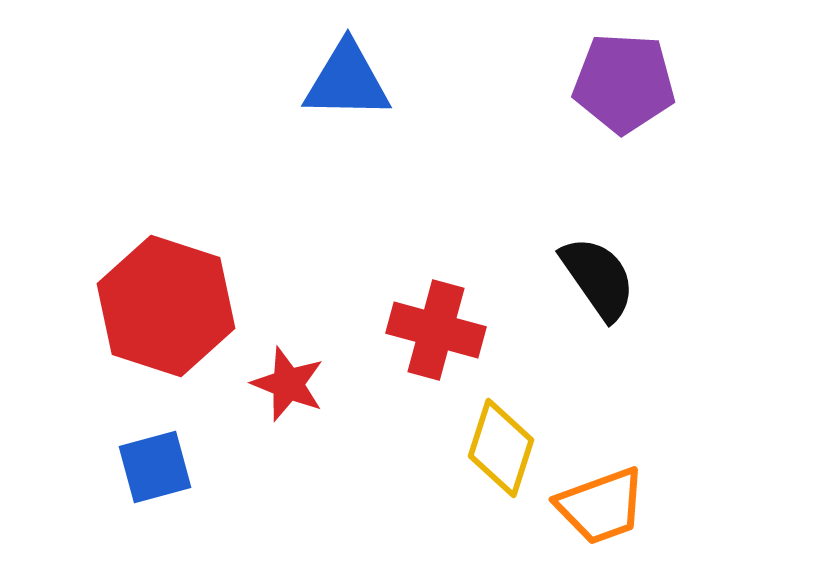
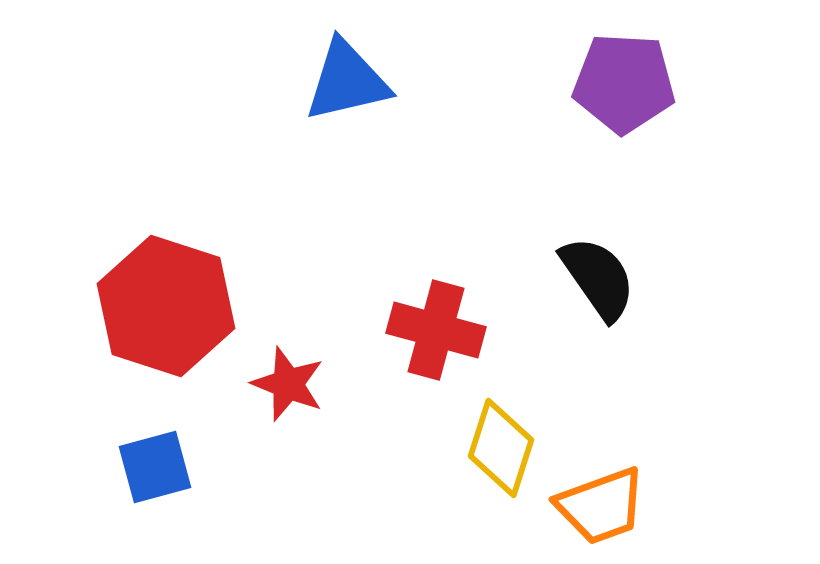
blue triangle: rotated 14 degrees counterclockwise
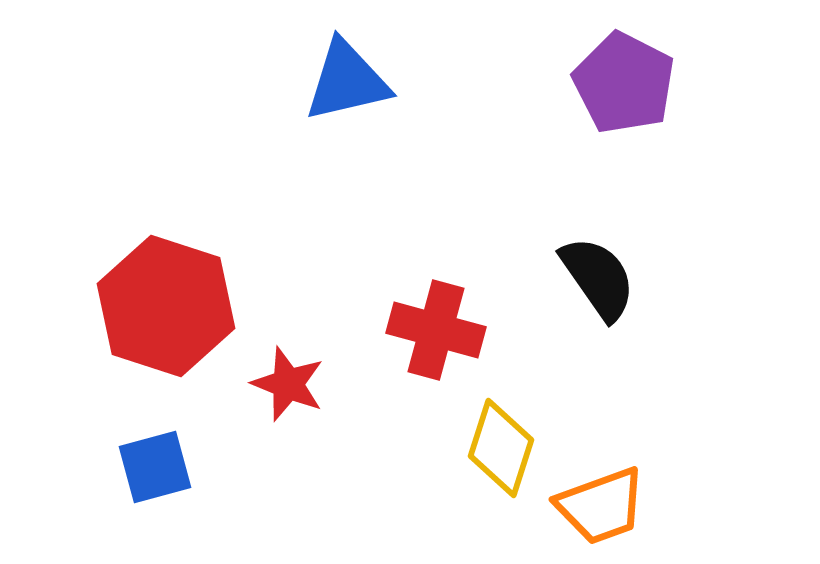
purple pentagon: rotated 24 degrees clockwise
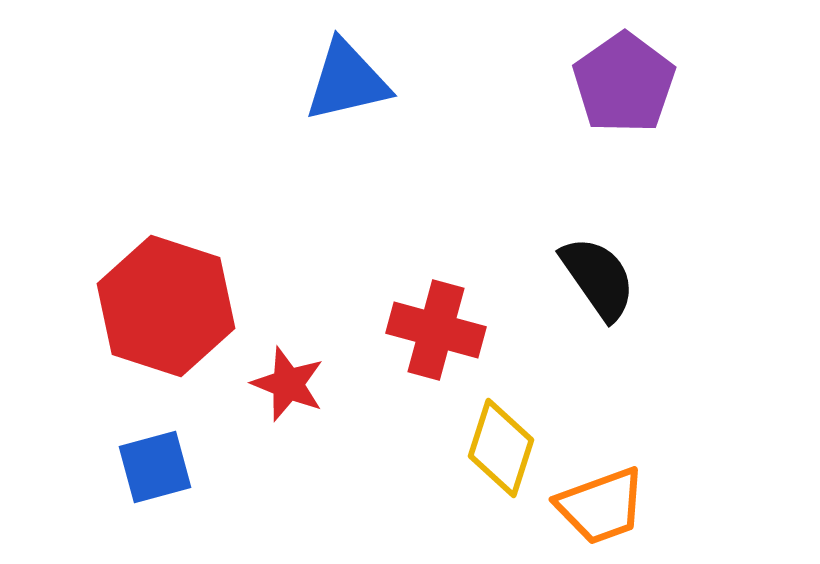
purple pentagon: rotated 10 degrees clockwise
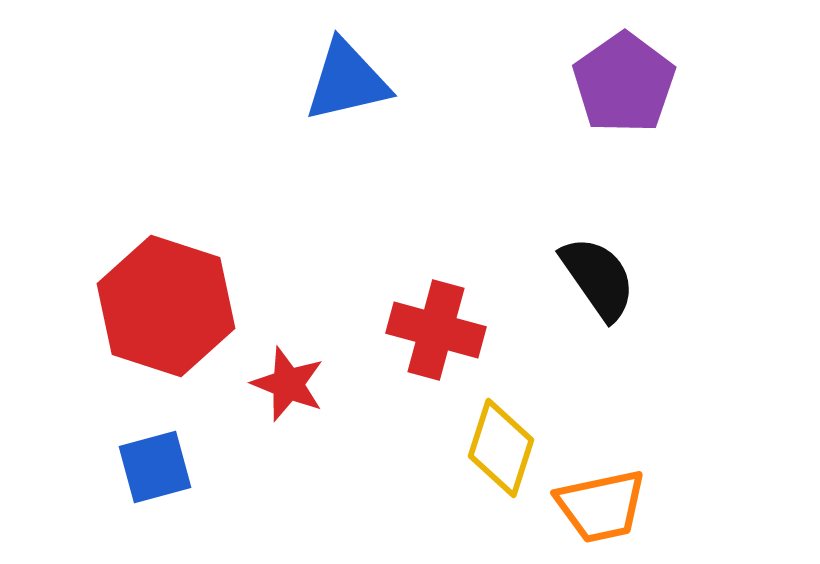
orange trapezoid: rotated 8 degrees clockwise
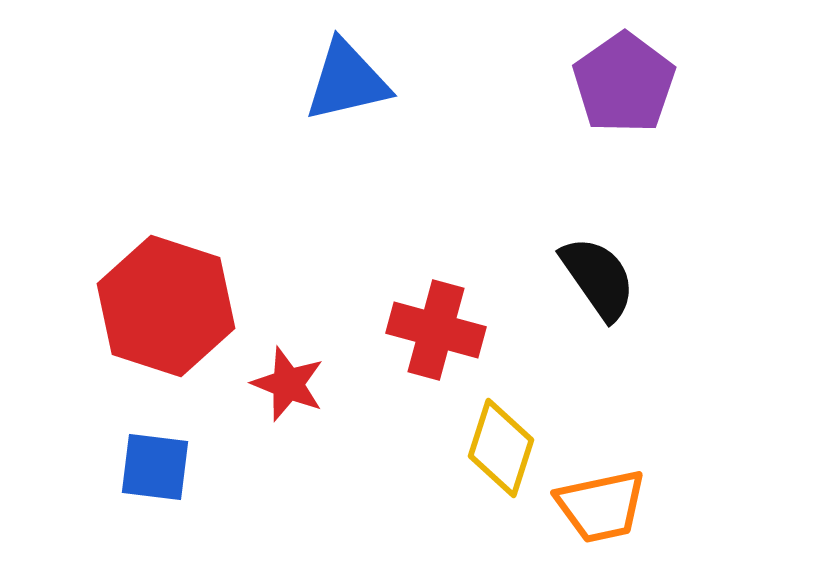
blue square: rotated 22 degrees clockwise
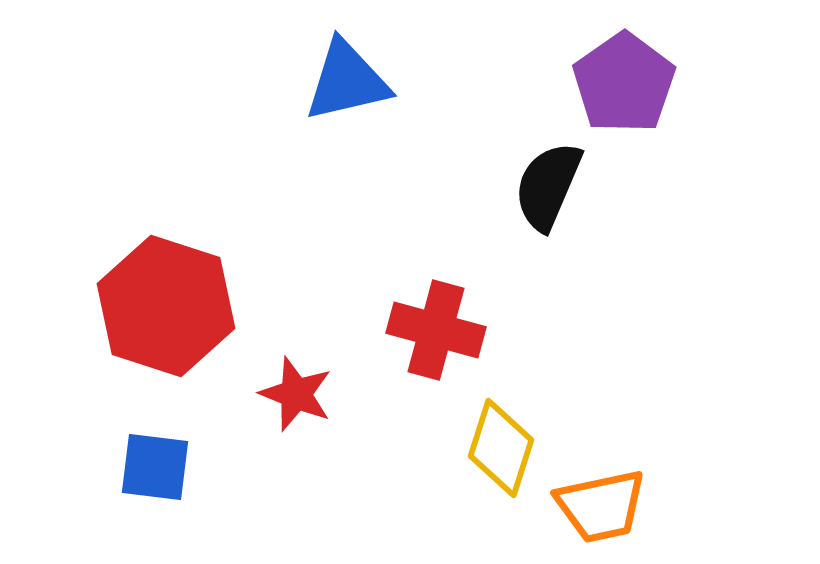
black semicircle: moved 50 px left, 92 px up; rotated 122 degrees counterclockwise
red star: moved 8 px right, 10 px down
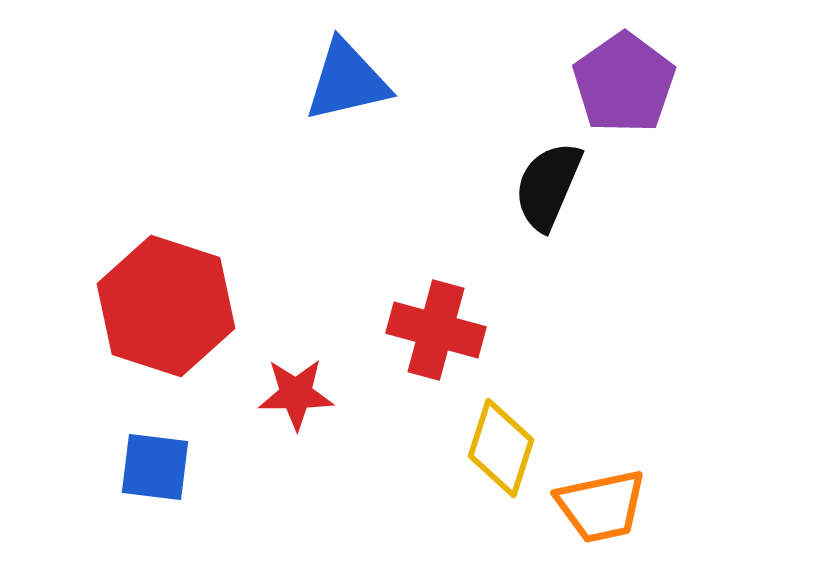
red star: rotated 22 degrees counterclockwise
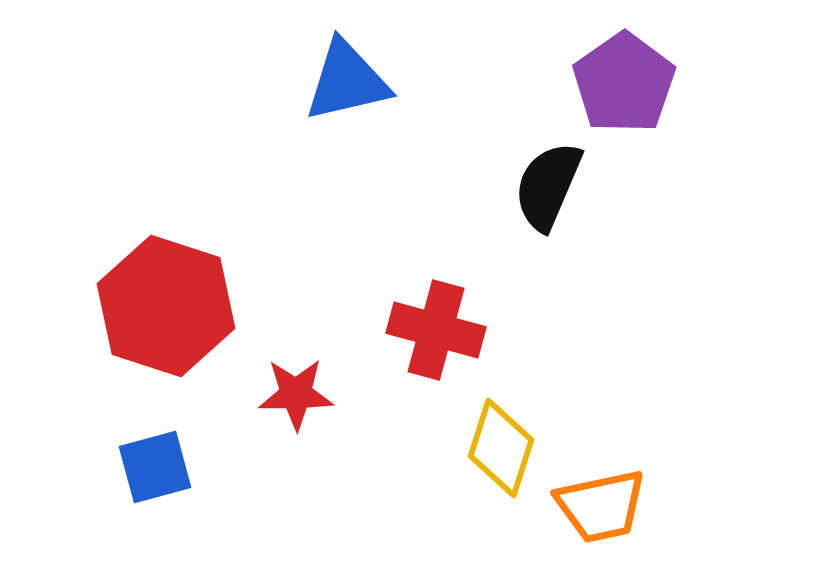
blue square: rotated 22 degrees counterclockwise
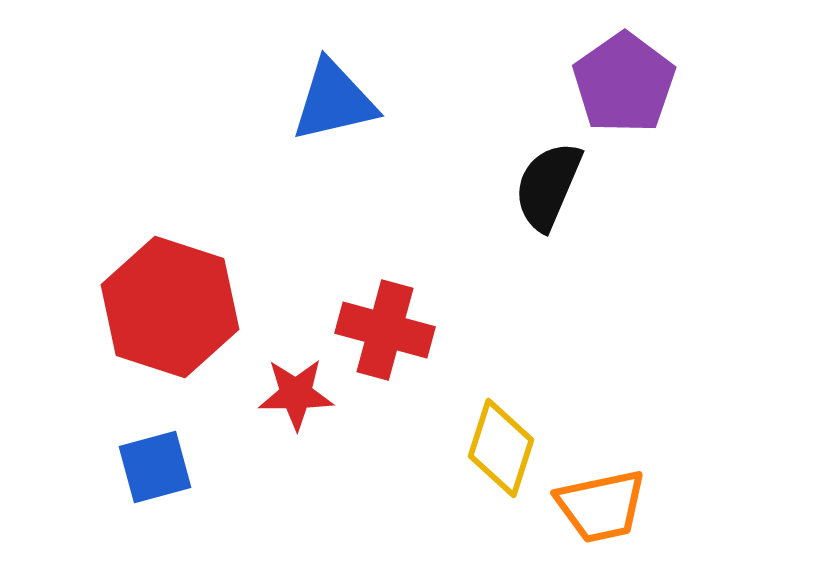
blue triangle: moved 13 px left, 20 px down
red hexagon: moved 4 px right, 1 px down
red cross: moved 51 px left
